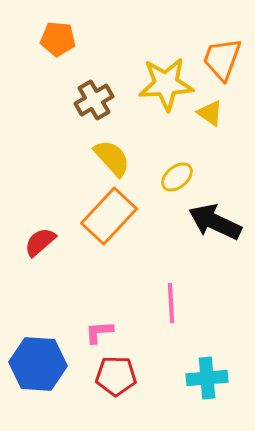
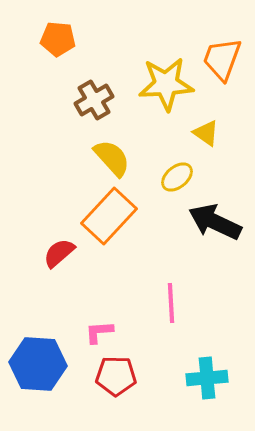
yellow triangle: moved 4 px left, 20 px down
red semicircle: moved 19 px right, 11 px down
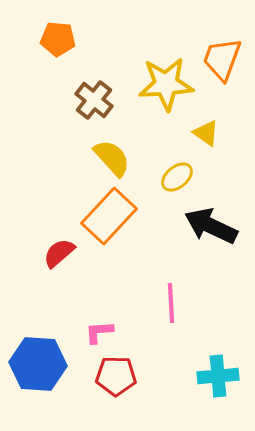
brown cross: rotated 21 degrees counterclockwise
black arrow: moved 4 px left, 4 px down
cyan cross: moved 11 px right, 2 px up
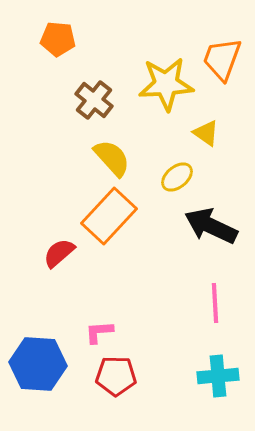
pink line: moved 44 px right
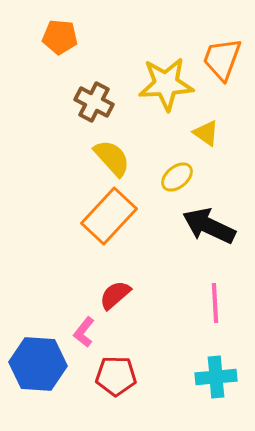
orange pentagon: moved 2 px right, 2 px up
brown cross: moved 2 px down; rotated 12 degrees counterclockwise
black arrow: moved 2 px left
red semicircle: moved 56 px right, 42 px down
pink L-shape: moved 15 px left; rotated 48 degrees counterclockwise
cyan cross: moved 2 px left, 1 px down
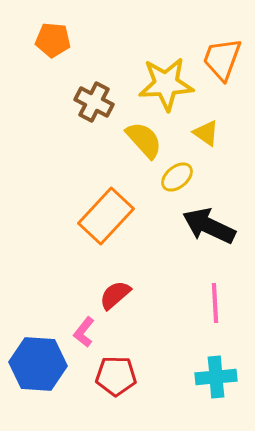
orange pentagon: moved 7 px left, 3 px down
yellow semicircle: moved 32 px right, 18 px up
orange rectangle: moved 3 px left
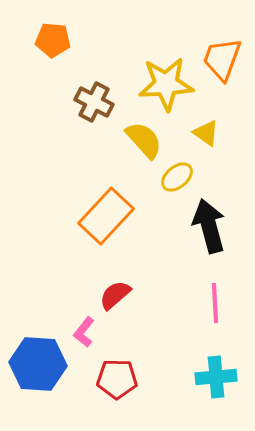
black arrow: rotated 50 degrees clockwise
red pentagon: moved 1 px right, 3 px down
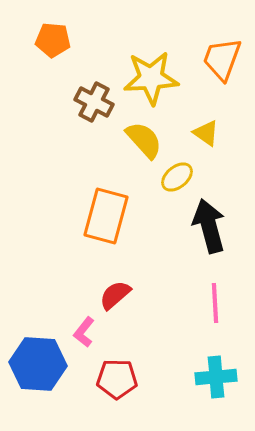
yellow star: moved 15 px left, 6 px up
orange rectangle: rotated 28 degrees counterclockwise
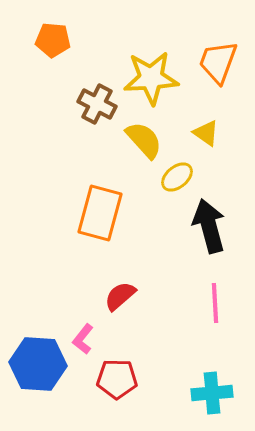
orange trapezoid: moved 4 px left, 3 px down
brown cross: moved 3 px right, 2 px down
orange rectangle: moved 6 px left, 3 px up
red semicircle: moved 5 px right, 1 px down
pink L-shape: moved 1 px left, 7 px down
cyan cross: moved 4 px left, 16 px down
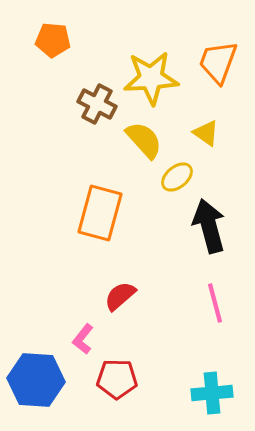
pink line: rotated 12 degrees counterclockwise
blue hexagon: moved 2 px left, 16 px down
